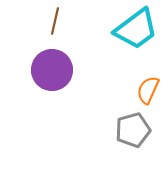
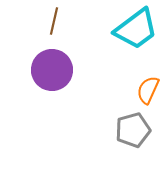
brown line: moved 1 px left
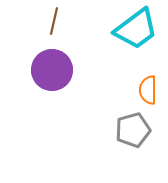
orange semicircle: rotated 24 degrees counterclockwise
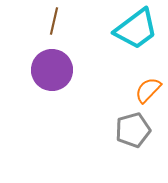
orange semicircle: rotated 44 degrees clockwise
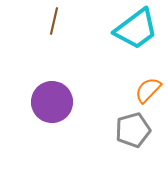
purple circle: moved 32 px down
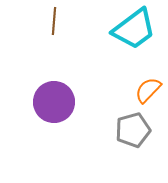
brown line: rotated 8 degrees counterclockwise
cyan trapezoid: moved 2 px left
purple circle: moved 2 px right
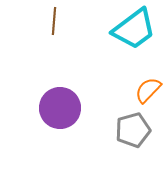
purple circle: moved 6 px right, 6 px down
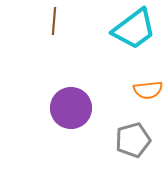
orange semicircle: rotated 140 degrees counterclockwise
purple circle: moved 11 px right
gray pentagon: moved 10 px down
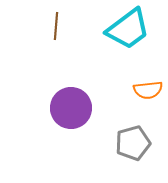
brown line: moved 2 px right, 5 px down
cyan trapezoid: moved 6 px left
gray pentagon: moved 3 px down
